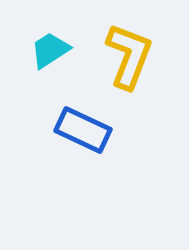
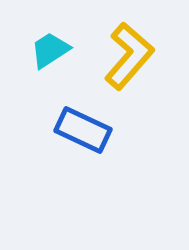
yellow L-shape: rotated 20 degrees clockwise
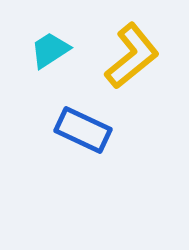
yellow L-shape: moved 3 px right; rotated 10 degrees clockwise
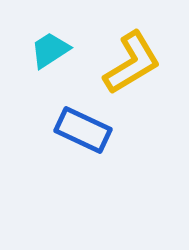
yellow L-shape: moved 7 px down; rotated 8 degrees clockwise
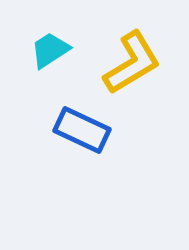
blue rectangle: moved 1 px left
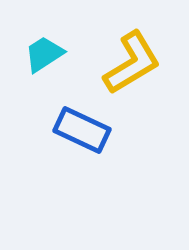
cyan trapezoid: moved 6 px left, 4 px down
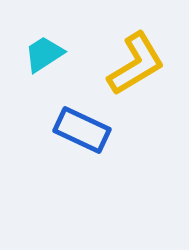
yellow L-shape: moved 4 px right, 1 px down
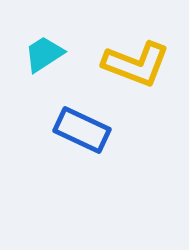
yellow L-shape: rotated 52 degrees clockwise
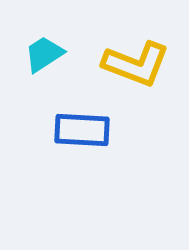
blue rectangle: rotated 22 degrees counterclockwise
